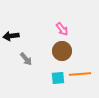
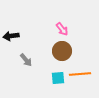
gray arrow: moved 1 px down
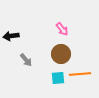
brown circle: moved 1 px left, 3 px down
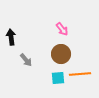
black arrow: moved 1 px down; rotated 91 degrees clockwise
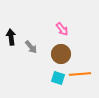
gray arrow: moved 5 px right, 13 px up
cyan square: rotated 24 degrees clockwise
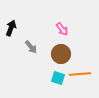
black arrow: moved 9 px up; rotated 28 degrees clockwise
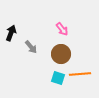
black arrow: moved 5 px down
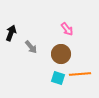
pink arrow: moved 5 px right
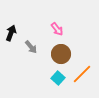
pink arrow: moved 10 px left
orange line: moved 2 px right; rotated 40 degrees counterclockwise
cyan square: rotated 24 degrees clockwise
